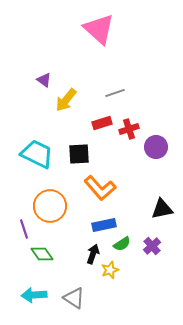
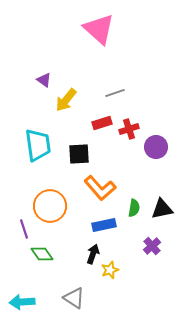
cyan trapezoid: moved 1 px right, 9 px up; rotated 56 degrees clockwise
green semicircle: moved 12 px right, 36 px up; rotated 48 degrees counterclockwise
cyan arrow: moved 12 px left, 7 px down
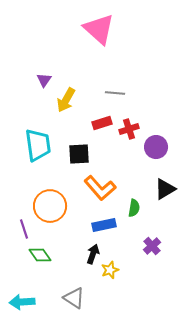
purple triangle: rotated 28 degrees clockwise
gray line: rotated 24 degrees clockwise
yellow arrow: rotated 10 degrees counterclockwise
black triangle: moved 3 px right, 20 px up; rotated 20 degrees counterclockwise
green diamond: moved 2 px left, 1 px down
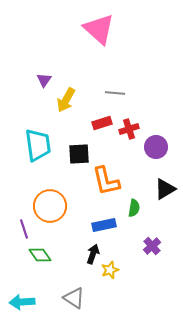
orange L-shape: moved 6 px right, 7 px up; rotated 28 degrees clockwise
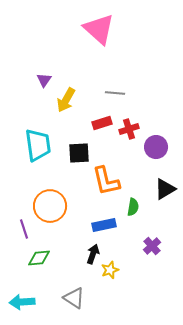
black square: moved 1 px up
green semicircle: moved 1 px left, 1 px up
green diamond: moved 1 px left, 3 px down; rotated 60 degrees counterclockwise
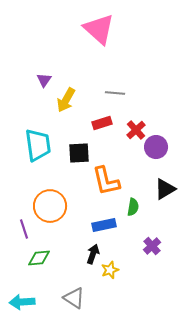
red cross: moved 7 px right, 1 px down; rotated 24 degrees counterclockwise
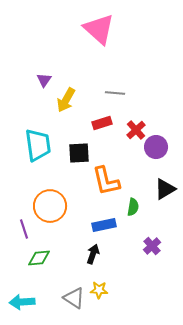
yellow star: moved 11 px left, 20 px down; rotated 24 degrees clockwise
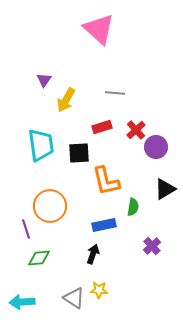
red rectangle: moved 4 px down
cyan trapezoid: moved 3 px right
purple line: moved 2 px right
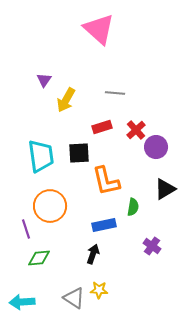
cyan trapezoid: moved 11 px down
purple cross: rotated 12 degrees counterclockwise
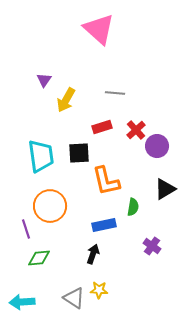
purple circle: moved 1 px right, 1 px up
